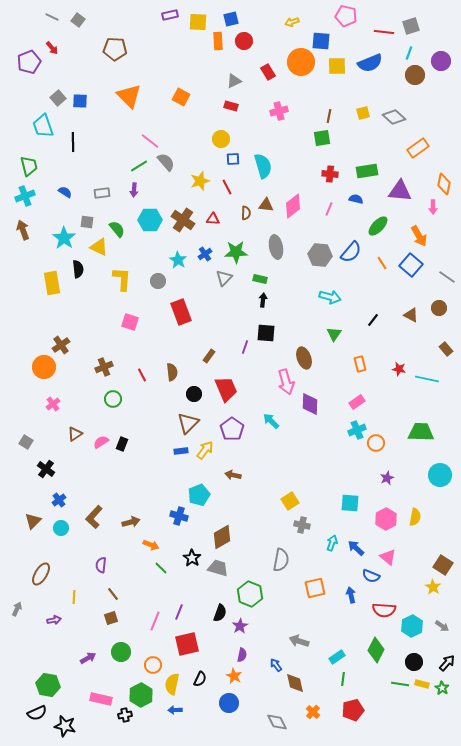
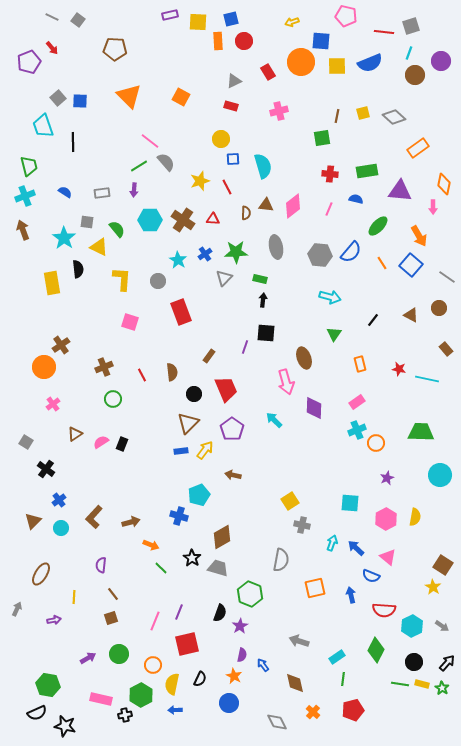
brown line at (329, 116): moved 8 px right
purple diamond at (310, 404): moved 4 px right, 4 px down
cyan arrow at (271, 421): moved 3 px right, 1 px up
green circle at (121, 652): moved 2 px left, 2 px down
blue arrow at (276, 665): moved 13 px left
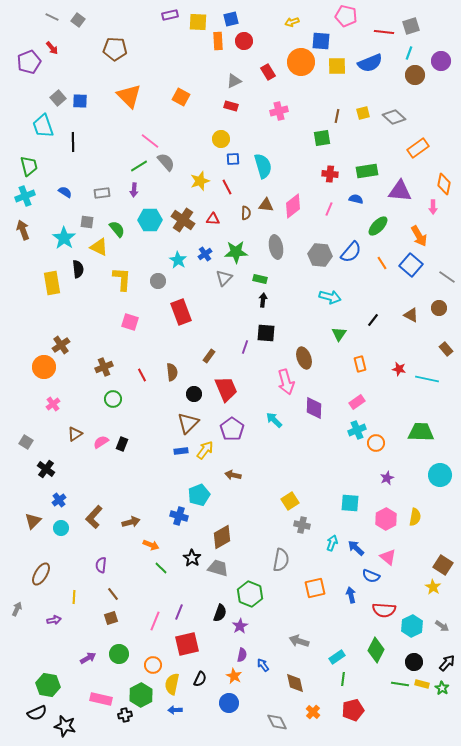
green triangle at (334, 334): moved 5 px right
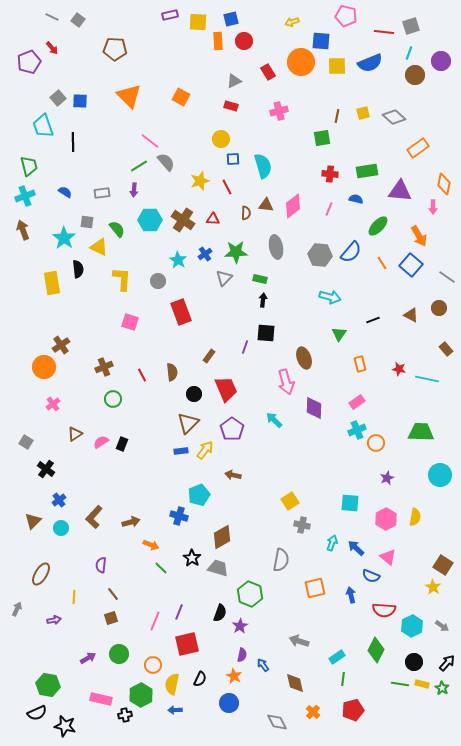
black line at (373, 320): rotated 32 degrees clockwise
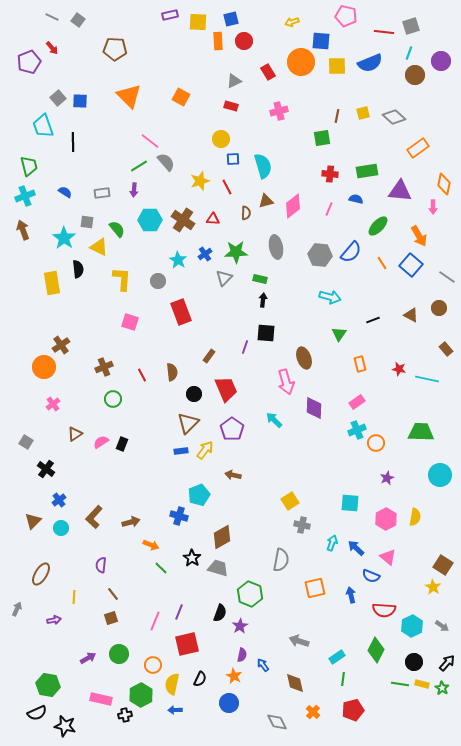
brown triangle at (266, 205): moved 4 px up; rotated 21 degrees counterclockwise
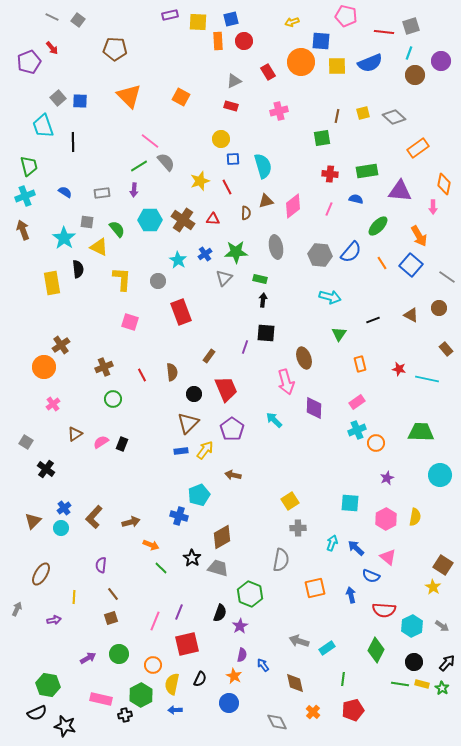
blue cross at (59, 500): moved 5 px right, 8 px down
gray cross at (302, 525): moved 4 px left, 3 px down; rotated 14 degrees counterclockwise
cyan rectangle at (337, 657): moved 10 px left, 9 px up
